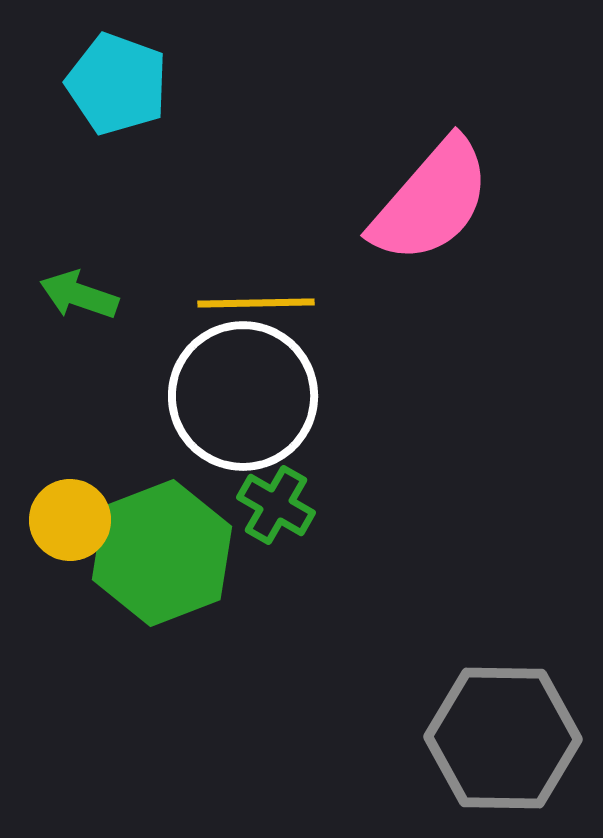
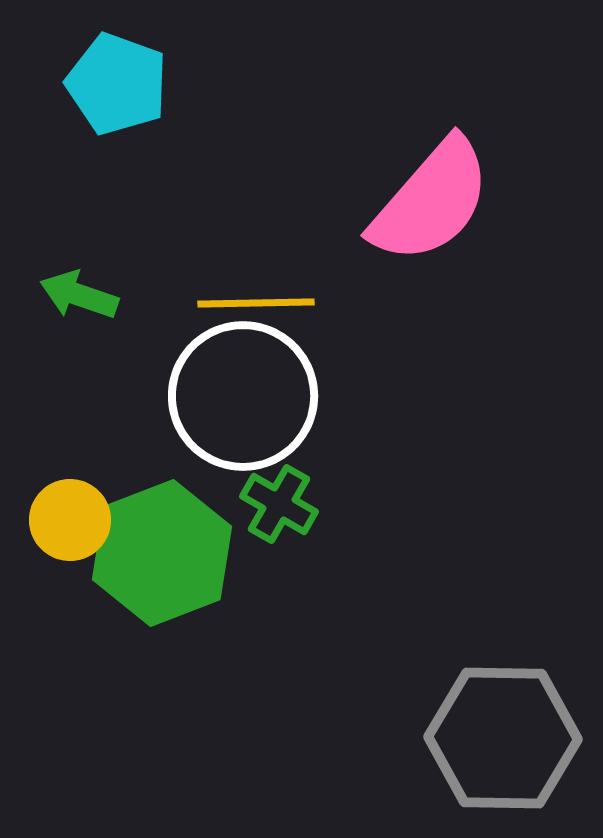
green cross: moved 3 px right, 1 px up
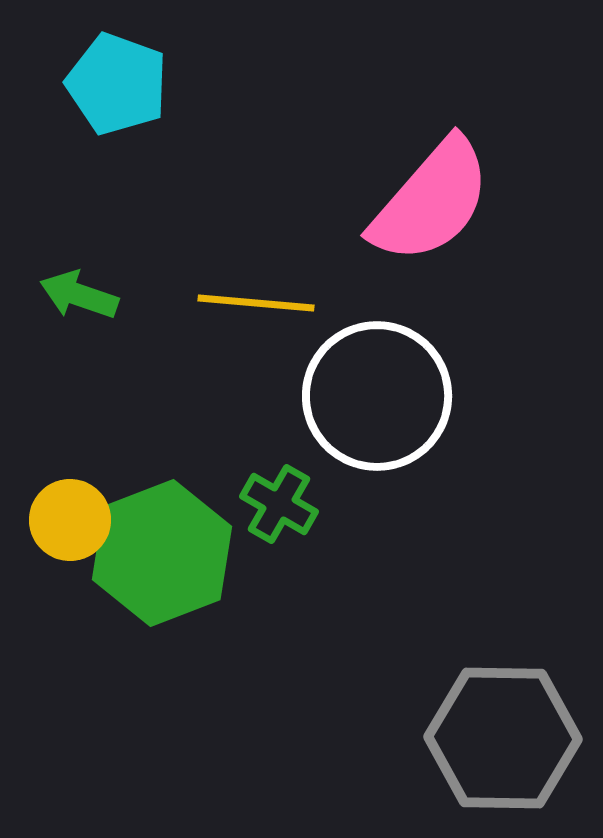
yellow line: rotated 6 degrees clockwise
white circle: moved 134 px right
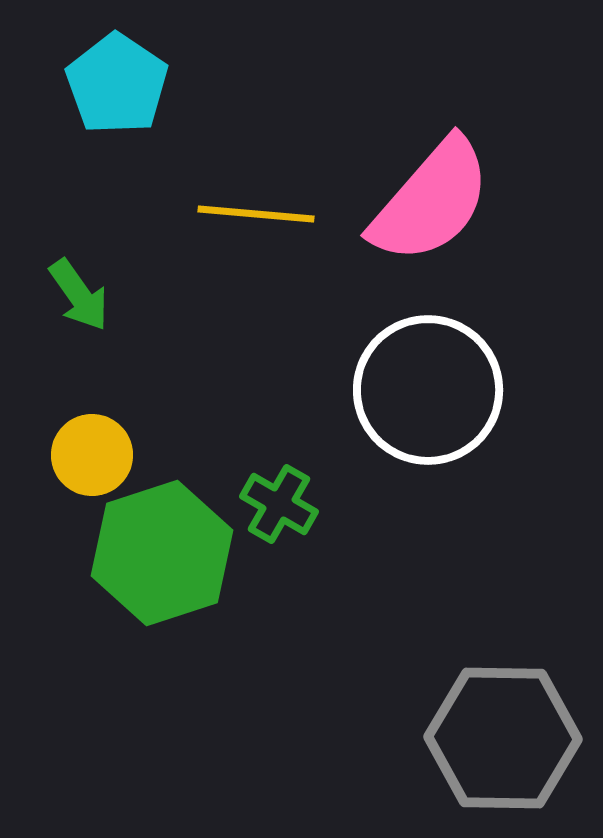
cyan pentagon: rotated 14 degrees clockwise
green arrow: rotated 144 degrees counterclockwise
yellow line: moved 89 px up
white circle: moved 51 px right, 6 px up
yellow circle: moved 22 px right, 65 px up
green hexagon: rotated 3 degrees clockwise
